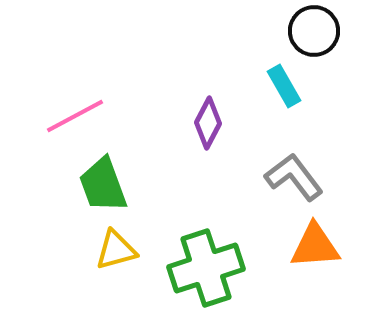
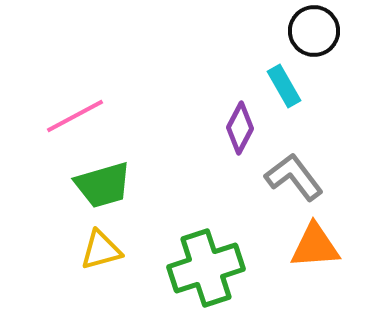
purple diamond: moved 32 px right, 5 px down
green trapezoid: rotated 86 degrees counterclockwise
yellow triangle: moved 15 px left
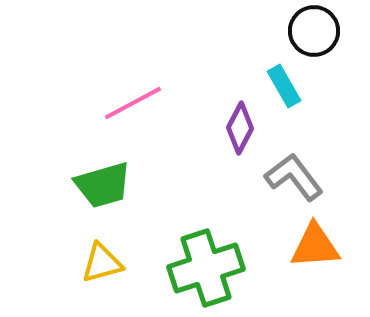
pink line: moved 58 px right, 13 px up
yellow triangle: moved 1 px right, 13 px down
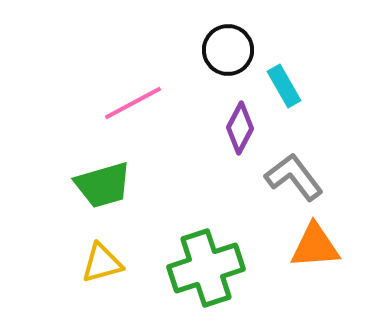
black circle: moved 86 px left, 19 px down
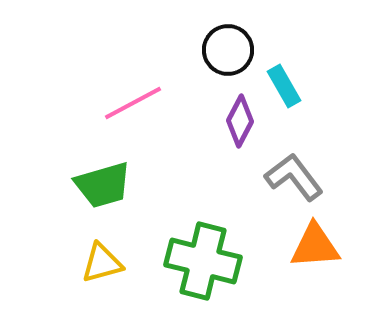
purple diamond: moved 7 px up
green cross: moved 3 px left, 7 px up; rotated 32 degrees clockwise
